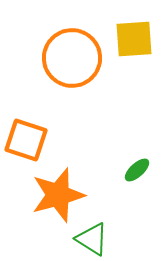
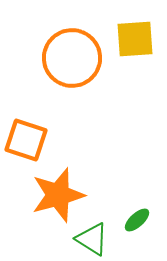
yellow square: moved 1 px right
green ellipse: moved 50 px down
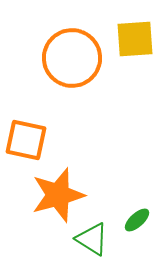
orange square: rotated 6 degrees counterclockwise
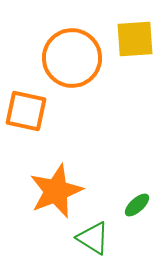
orange square: moved 29 px up
orange star: moved 2 px left, 4 px up; rotated 6 degrees counterclockwise
green ellipse: moved 15 px up
green triangle: moved 1 px right, 1 px up
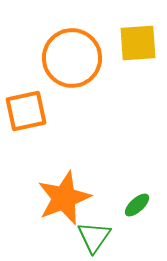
yellow square: moved 3 px right, 4 px down
orange square: rotated 24 degrees counterclockwise
orange star: moved 8 px right, 7 px down
green triangle: moved 1 px right, 1 px up; rotated 33 degrees clockwise
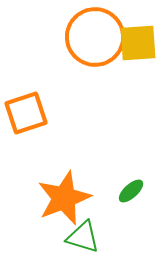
orange circle: moved 23 px right, 21 px up
orange square: moved 2 px down; rotated 6 degrees counterclockwise
green ellipse: moved 6 px left, 14 px up
green triangle: moved 11 px left; rotated 48 degrees counterclockwise
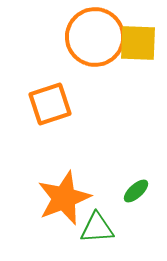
yellow square: rotated 6 degrees clockwise
orange square: moved 24 px right, 9 px up
green ellipse: moved 5 px right
green triangle: moved 14 px right, 9 px up; rotated 21 degrees counterclockwise
